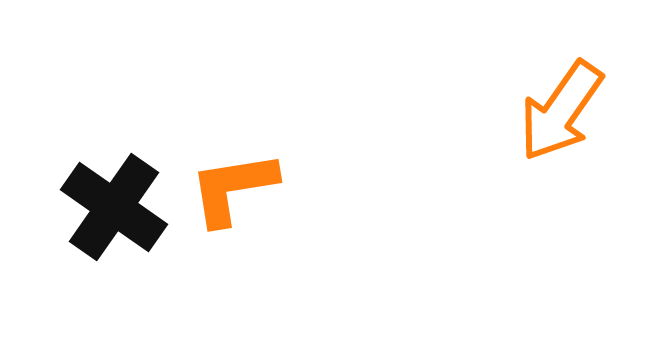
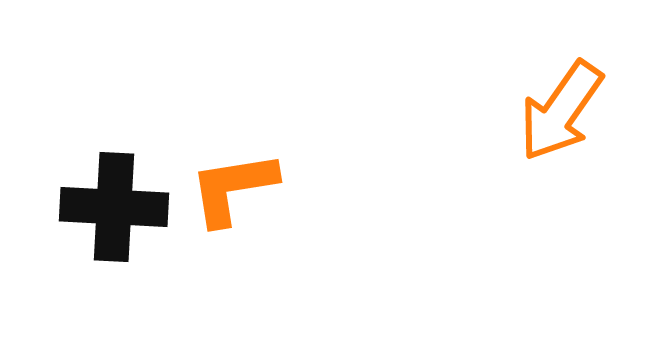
black cross: rotated 32 degrees counterclockwise
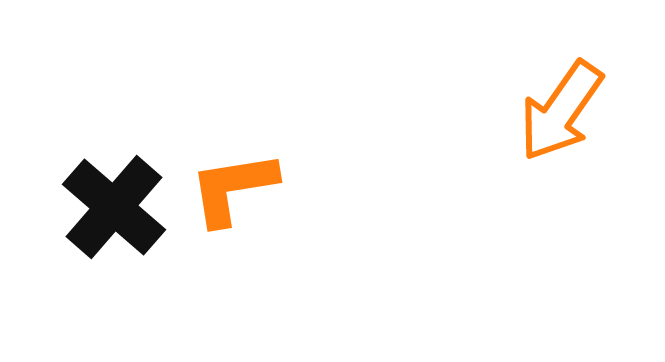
black cross: rotated 38 degrees clockwise
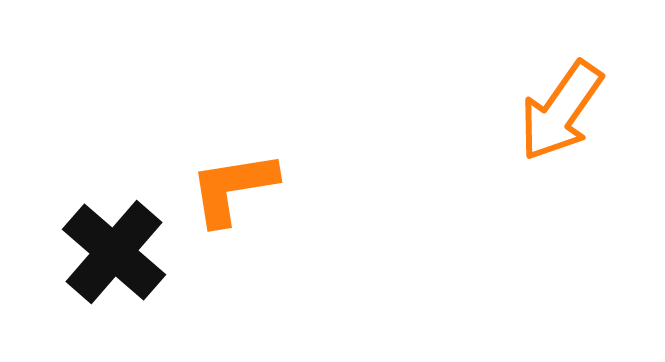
black cross: moved 45 px down
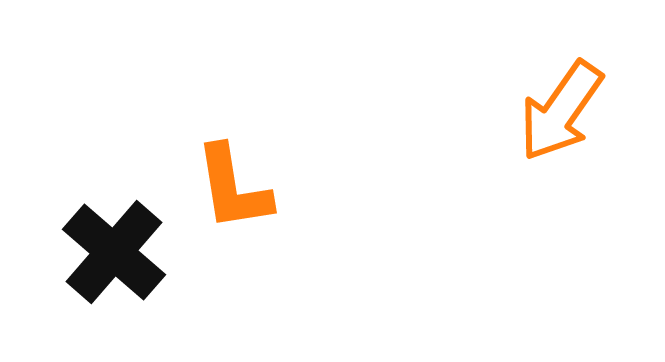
orange L-shape: rotated 90 degrees counterclockwise
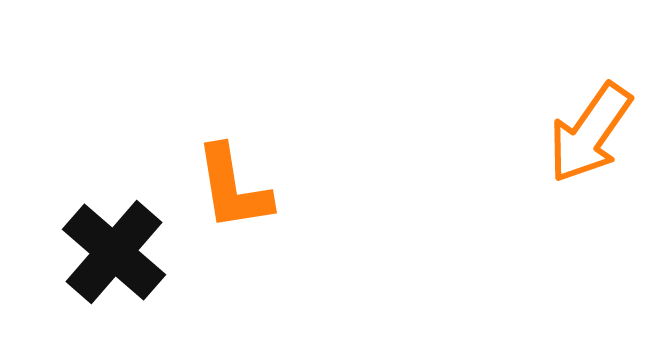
orange arrow: moved 29 px right, 22 px down
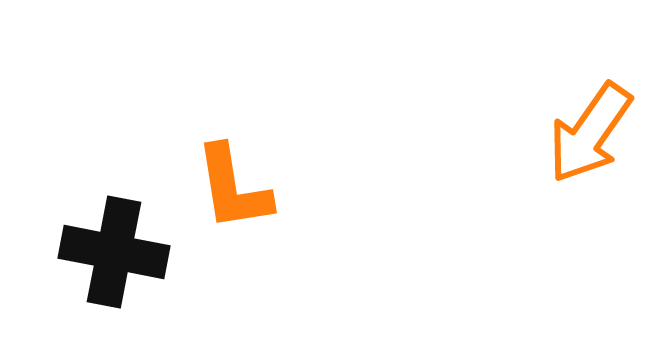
black cross: rotated 30 degrees counterclockwise
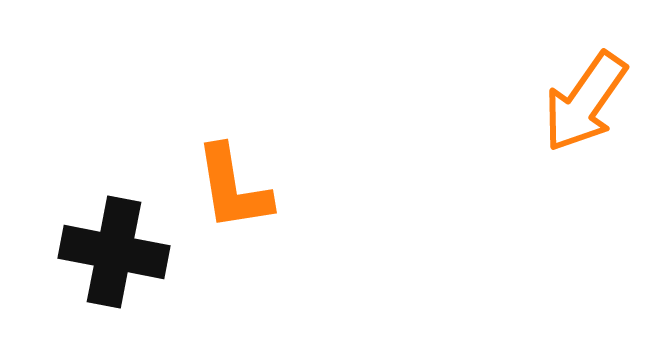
orange arrow: moved 5 px left, 31 px up
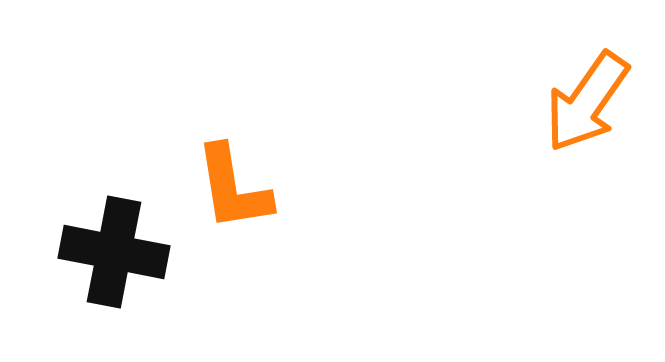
orange arrow: moved 2 px right
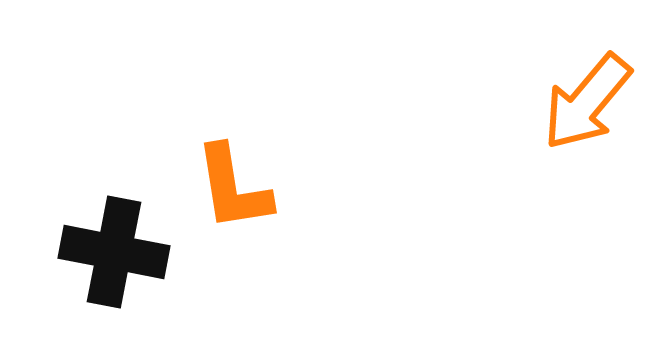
orange arrow: rotated 5 degrees clockwise
